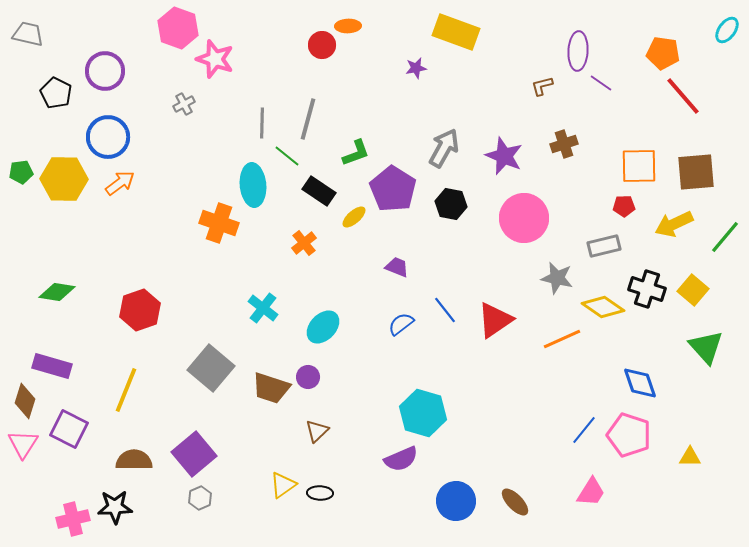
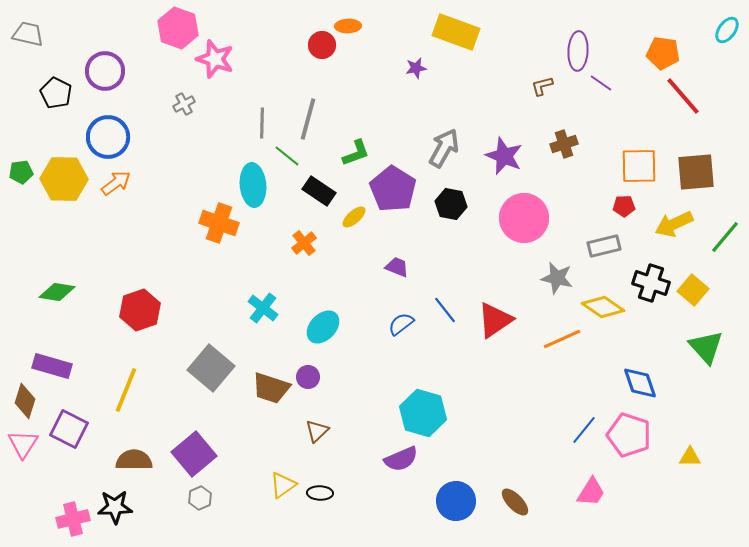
orange arrow at (120, 183): moved 4 px left
black cross at (647, 289): moved 4 px right, 6 px up
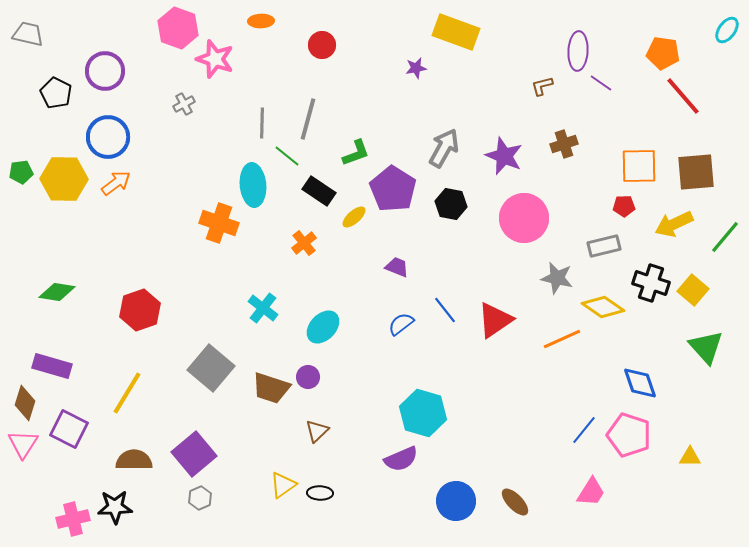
orange ellipse at (348, 26): moved 87 px left, 5 px up
yellow line at (126, 390): moved 1 px right, 3 px down; rotated 9 degrees clockwise
brown diamond at (25, 401): moved 2 px down
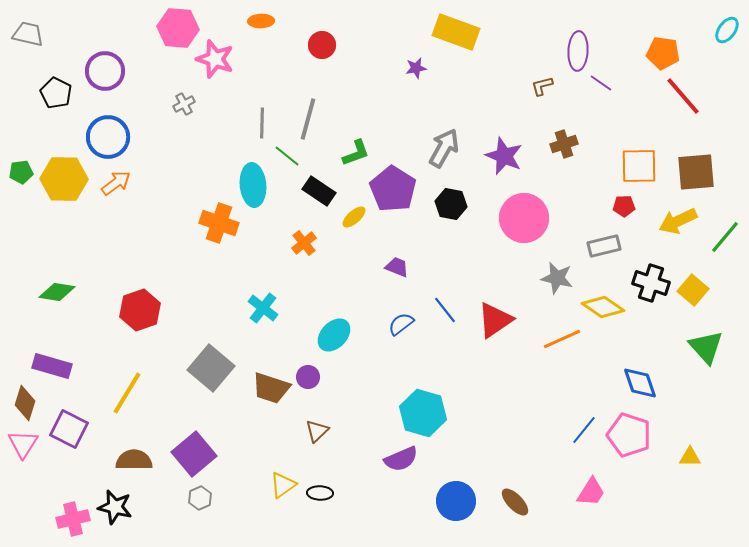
pink hexagon at (178, 28): rotated 15 degrees counterclockwise
yellow arrow at (674, 224): moved 4 px right, 3 px up
cyan ellipse at (323, 327): moved 11 px right, 8 px down
black star at (115, 507): rotated 16 degrees clockwise
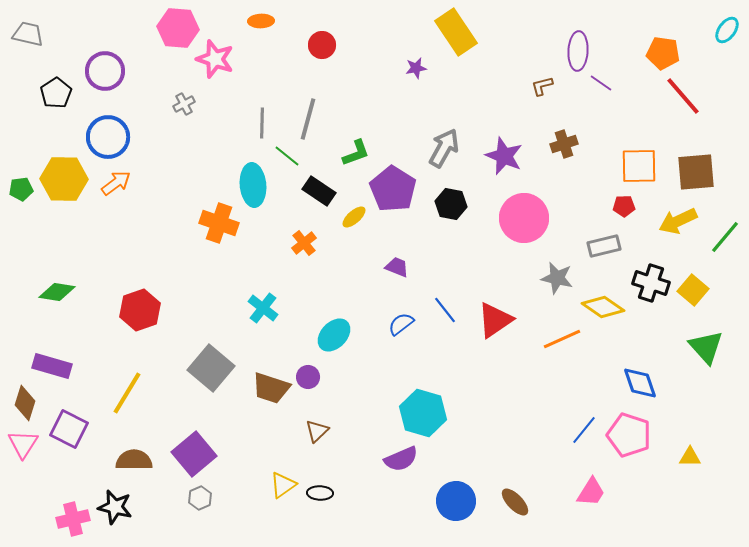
yellow rectangle at (456, 32): rotated 36 degrees clockwise
black pentagon at (56, 93): rotated 12 degrees clockwise
green pentagon at (21, 172): moved 17 px down
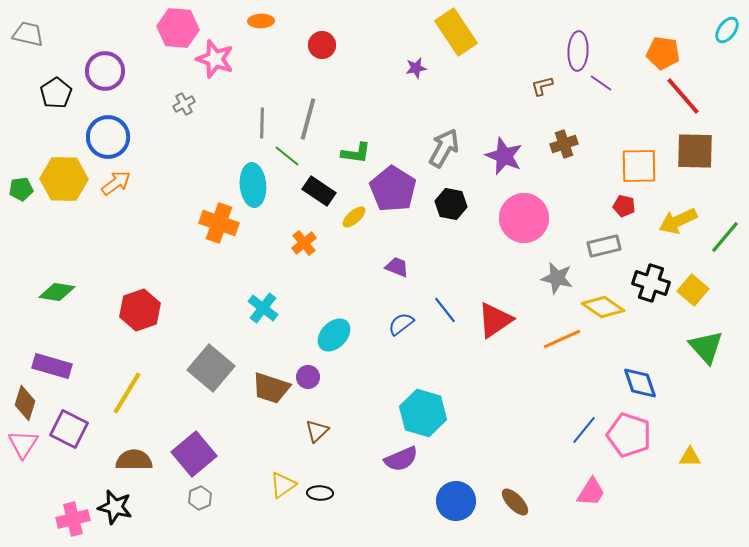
green L-shape at (356, 153): rotated 28 degrees clockwise
brown square at (696, 172): moved 1 px left, 21 px up; rotated 6 degrees clockwise
red pentagon at (624, 206): rotated 15 degrees clockwise
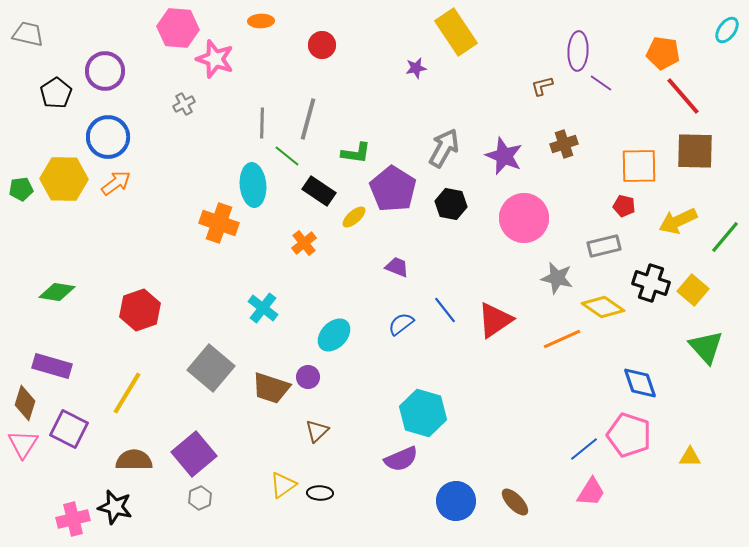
blue line at (584, 430): moved 19 px down; rotated 12 degrees clockwise
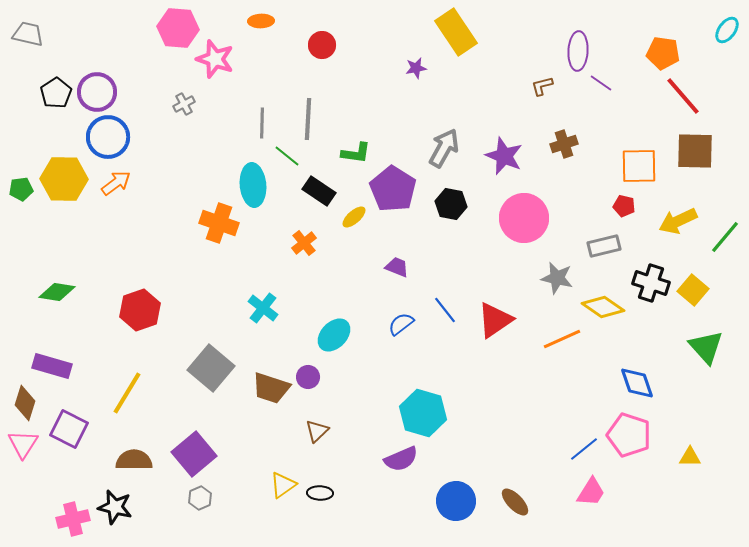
purple circle at (105, 71): moved 8 px left, 21 px down
gray line at (308, 119): rotated 12 degrees counterclockwise
blue diamond at (640, 383): moved 3 px left
